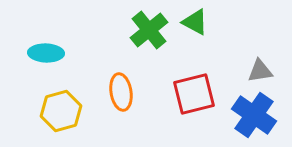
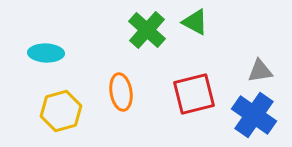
green cross: moved 2 px left; rotated 9 degrees counterclockwise
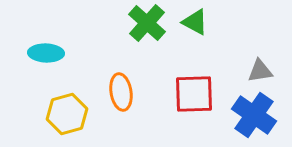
green cross: moved 7 px up
red square: rotated 12 degrees clockwise
yellow hexagon: moved 6 px right, 3 px down
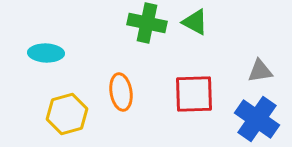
green cross: rotated 30 degrees counterclockwise
blue cross: moved 3 px right, 4 px down
